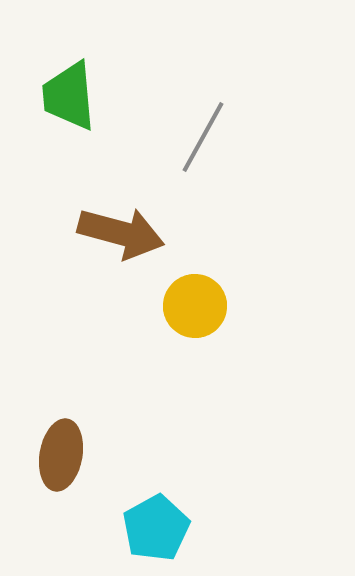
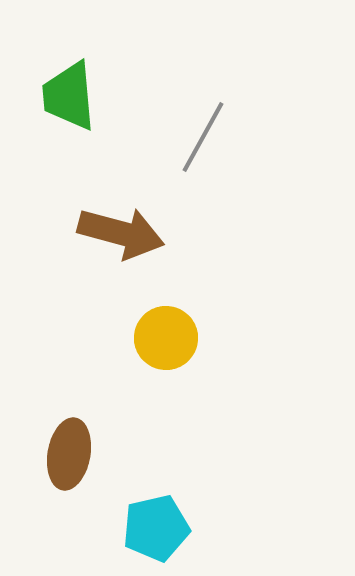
yellow circle: moved 29 px left, 32 px down
brown ellipse: moved 8 px right, 1 px up
cyan pentagon: rotated 16 degrees clockwise
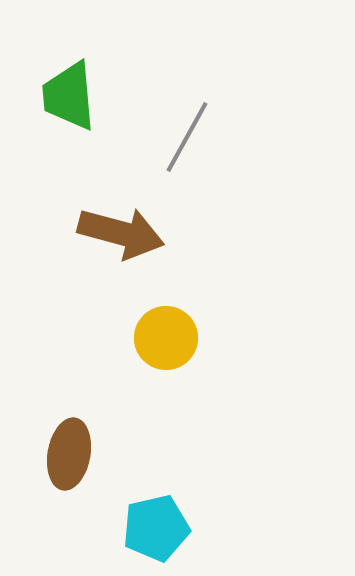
gray line: moved 16 px left
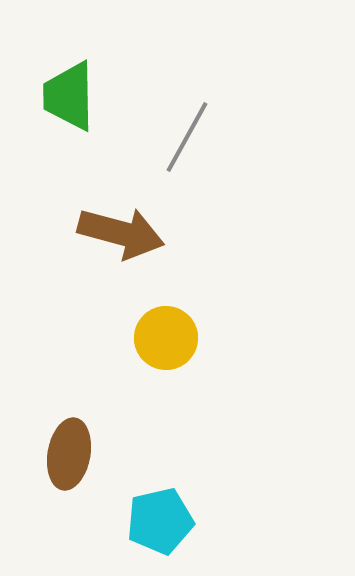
green trapezoid: rotated 4 degrees clockwise
cyan pentagon: moved 4 px right, 7 px up
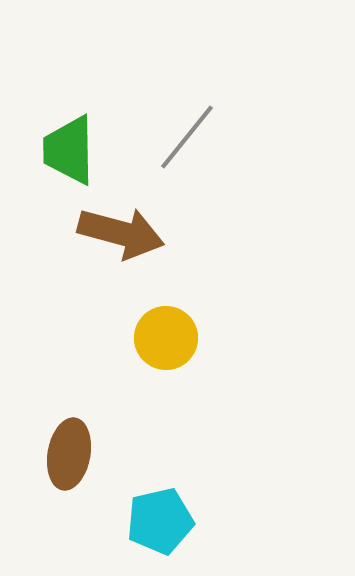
green trapezoid: moved 54 px down
gray line: rotated 10 degrees clockwise
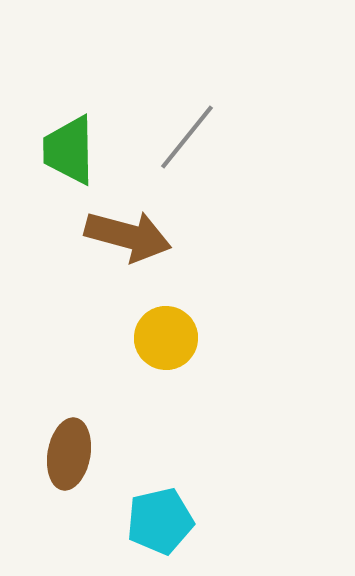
brown arrow: moved 7 px right, 3 px down
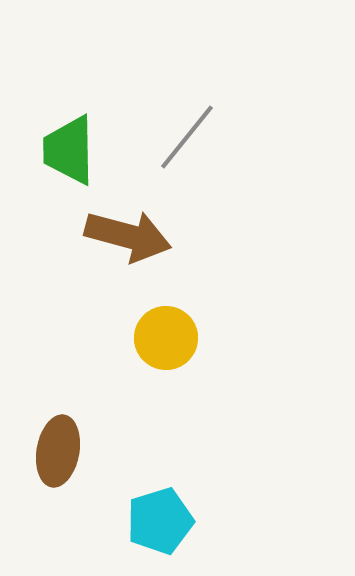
brown ellipse: moved 11 px left, 3 px up
cyan pentagon: rotated 4 degrees counterclockwise
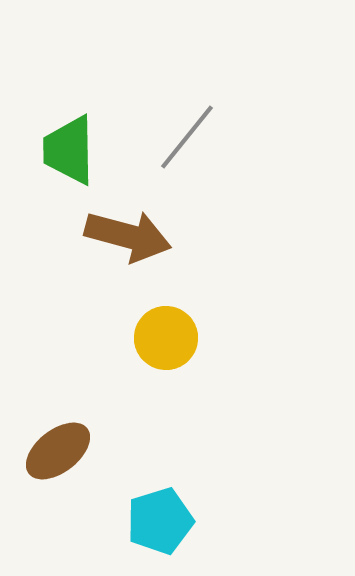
brown ellipse: rotated 42 degrees clockwise
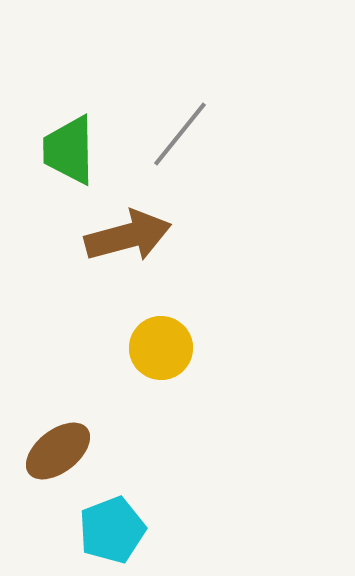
gray line: moved 7 px left, 3 px up
brown arrow: rotated 30 degrees counterclockwise
yellow circle: moved 5 px left, 10 px down
cyan pentagon: moved 48 px left, 9 px down; rotated 4 degrees counterclockwise
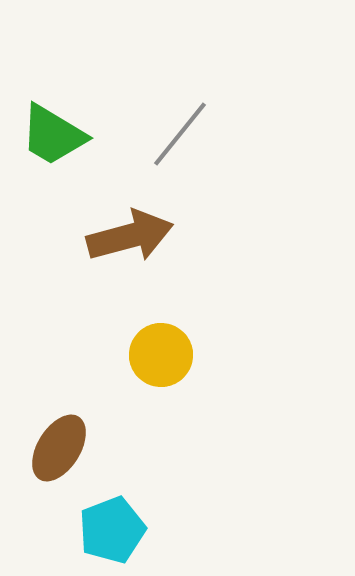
green trapezoid: moved 16 px left, 15 px up; rotated 58 degrees counterclockwise
brown arrow: moved 2 px right
yellow circle: moved 7 px down
brown ellipse: moved 1 px right, 3 px up; rotated 20 degrees counterclockwise
